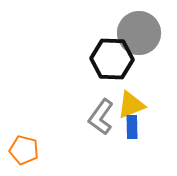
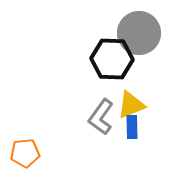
orange pentagon: moved 1 px right, 3 px down; rotated 20 degrees counterclockwise
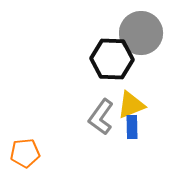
gray circle: moved 2 px right
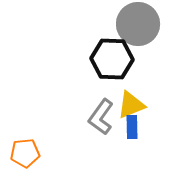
gray circle: moved 3 px left, 9 px up
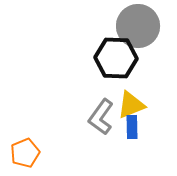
gray circle: moved 2 px down
black hexagon: moved 4 px right, 1 px up
orange pentagon: rotated 16 degrees counterclockwise
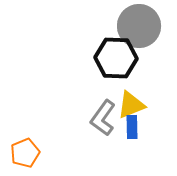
gray circle: moved 1 px right
gray L-shape: moved 2 px right, 1 px down
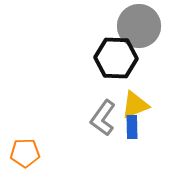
yellow triangle: moved 4 px right
orange pentagon: rotated 20 degrees clockwise
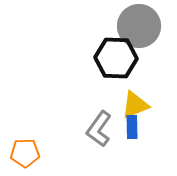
gray L-shape: moved 4 px left, 11 px down
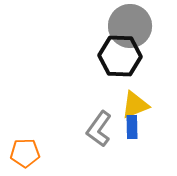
gray circle: moved 9 px left
black hexagon: moved 4 px right, 2 px up
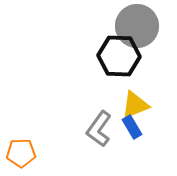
gray circle: moved 7 px right
black hexagon: moved 1 px left
blue rectangle: rotated 30 degrees counterclockwise
orange pentagon: moved 4 px left
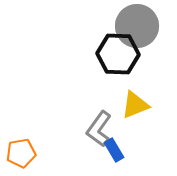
black hexagon: moved 1 px left, 2 px up
blue rectangle: moved 18 px left, 23 px down
orange pentagon: rotated 8 degrees counterclockwise
